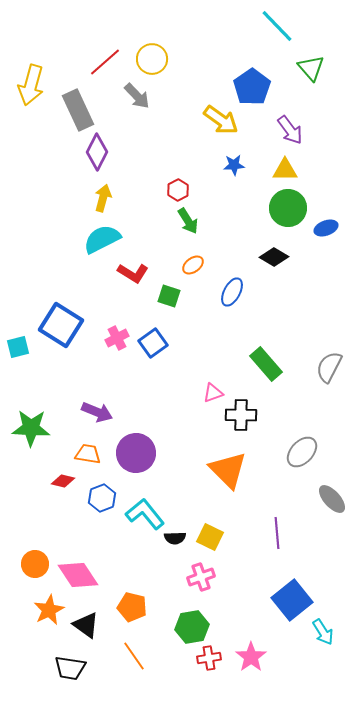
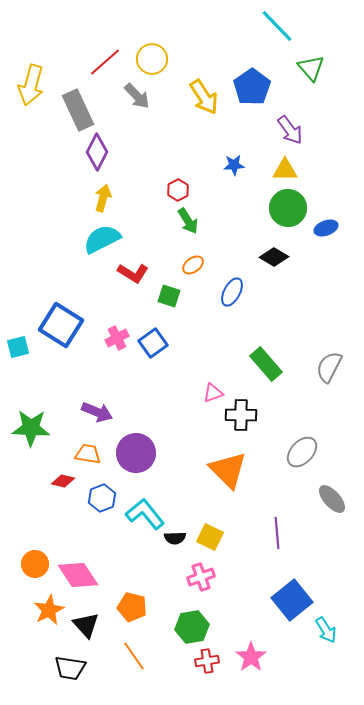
yellow arrow at (221, 120): moved 17 px left, 23 px up; rotated 21 degrees clockwise
black triangle at (86, 625): rotated 12 degrees clockwise
cyan arrow at (323, 632): moved 3 px right, 2 px up
red cross at (209, 658): moved 2 px left, 3 px down
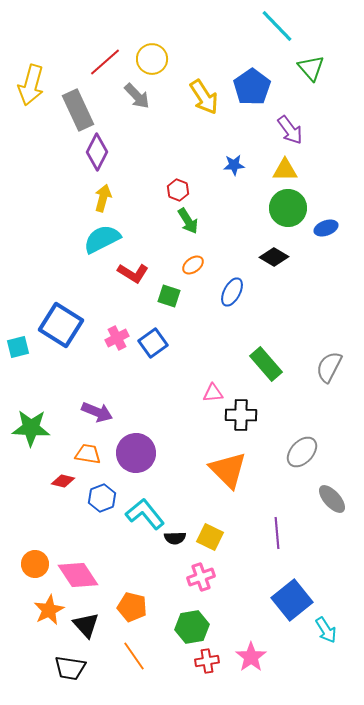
red hexagon at (178, 190): rotated 10 degrees counterclockwise
pink triangle at (213, 393): rotated 15 degrees clockwise
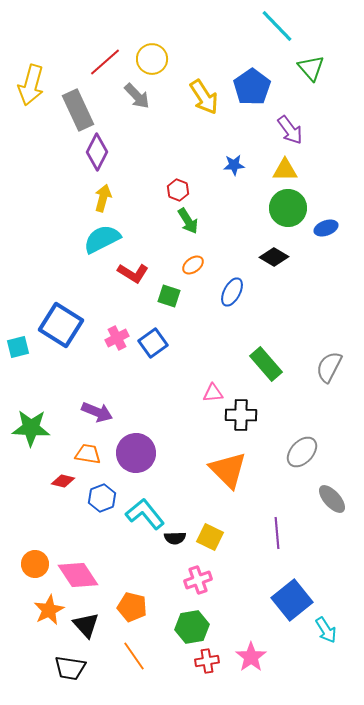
pink cross at (201, 577): moved 3 px left, 3 px down
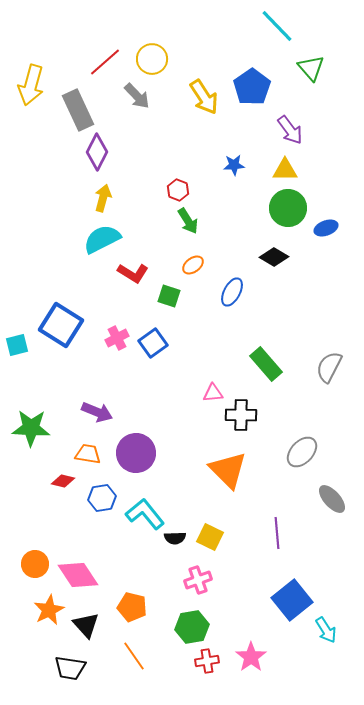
cyan square at (18, 347): moved 1 px left, 2 px up
blue hexagon at (102, 498): rotated 12 degrees clockwise
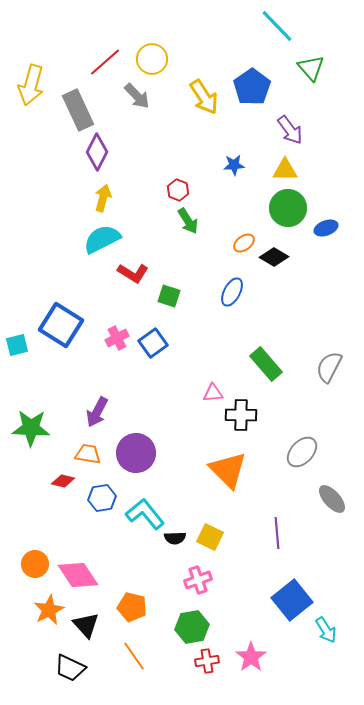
orange ellipse at (193, 265): moved 51 px right, 22 px up
purple arrow at (97, 412): rotated 96 degrees clockwise
black trapezoid at (70, 668): rotated 16 degrees clockwise
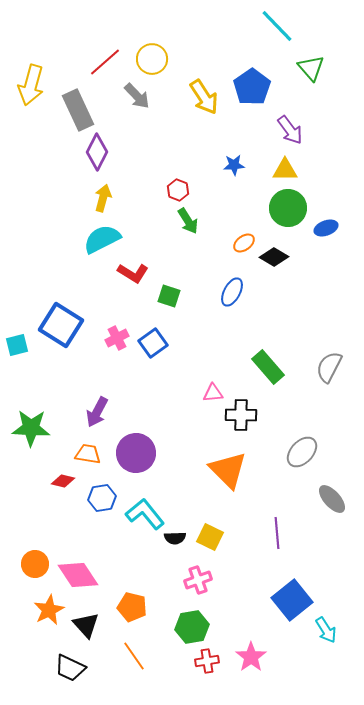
green rectangle at (266, 364): moved 2 px right, 3 px down
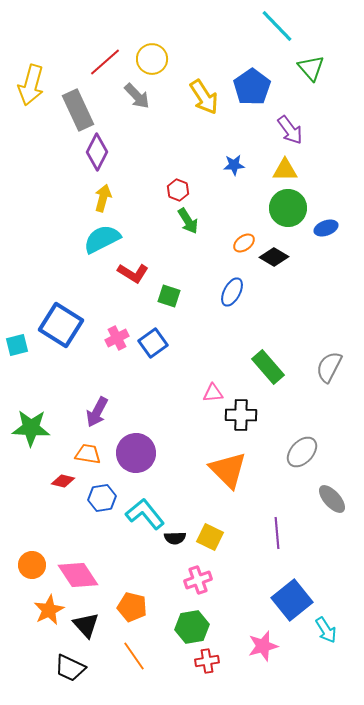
orange circle at (35, 564): moved 3 px left, 1 px down
pink star at (251, 657): moved 12 px right, 11 px up; rotated 20 degrees clockwise
